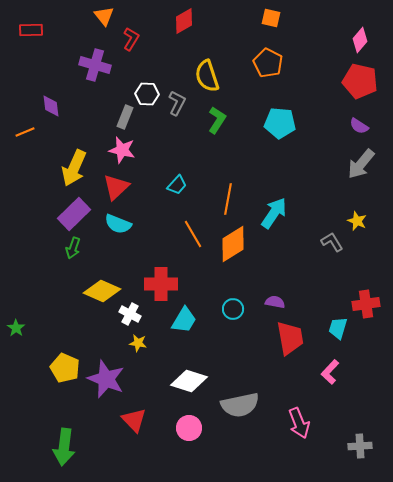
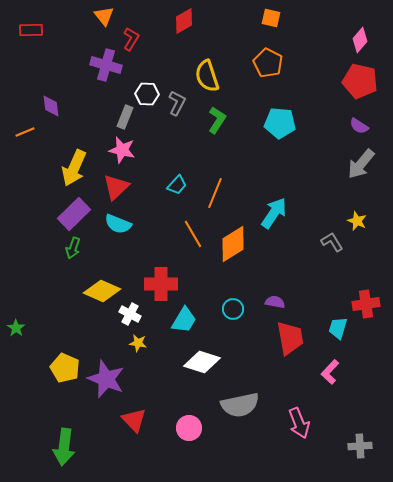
purple cross at (95, 65): moved 11 px right
orange line at (228, 199): moved 13 px left, 6 px up; rotated 12 degrees clockwise
white diamond at (189, 381): moved 13 px right, 19 px up
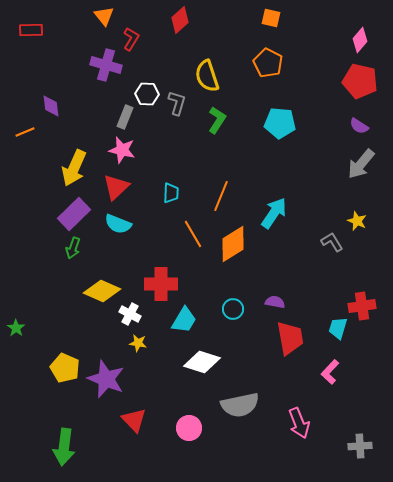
red diamond at (184, 21): moved 4 px left, 1 px up; rotated 12 degrees counterclockwise
gray L-shape at (177, 103): rotated 10 degrees counterclockwise
cyan trapezoid at (177, 185): moved 6 px left, 8 px down; rotated 40 degrees counterclockwise
orange line at (215, 193): moved 6 px right, 3 px down
red cross at (366, 304): moved 4 px left, 2 px down
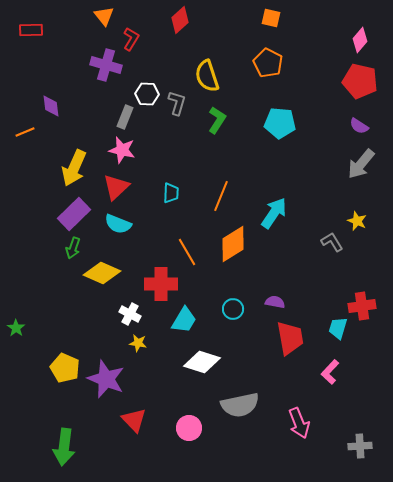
orange line at (193, 234): moved 6 px left, 18 px down
yellow diamond at (102, 291): moved 18 px up
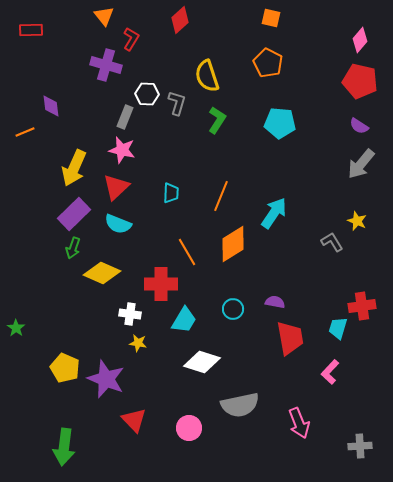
white cross at (130, 314): rotated 20 degrees counterclockwise
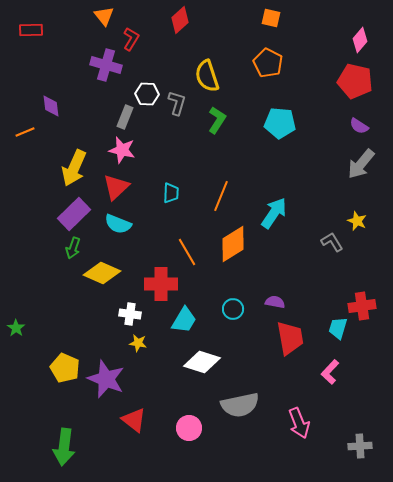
red pentagon at (360, 81): moved 5 px left
red triangle at (134, 420): rotated 8 degrees counterclockwise
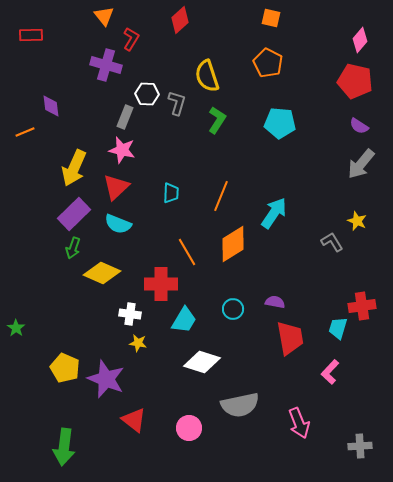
red rectangle at (31, 30): moved 5 px down
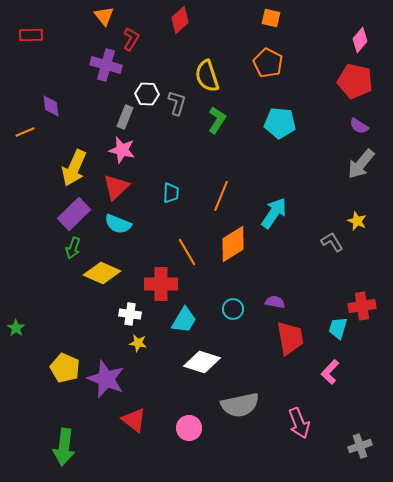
gray cross at (360, 446): rotated 15 degrees counterclockwise
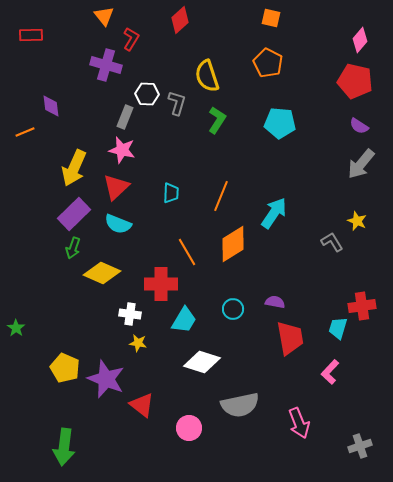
red triangle at (134, 420): moved 8 px right, 15 px up
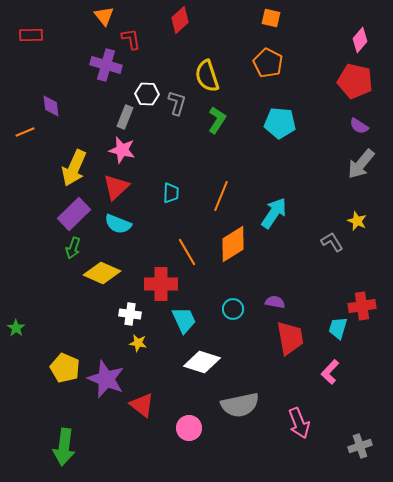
red L-shape at (131, 39): rotated 40 degrees counterclockwise
cyan trapezoid at (184, 320): rotated 56 degrees counterclockwise
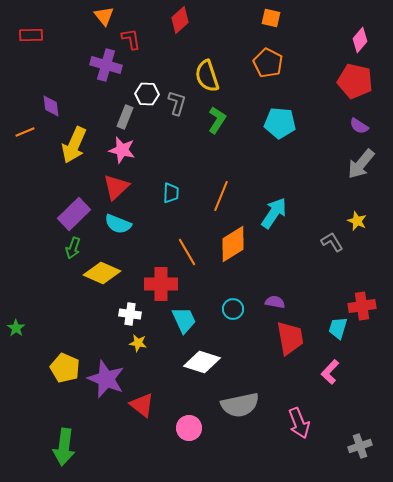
yellow arrow at (74, 168): moved 23 px up
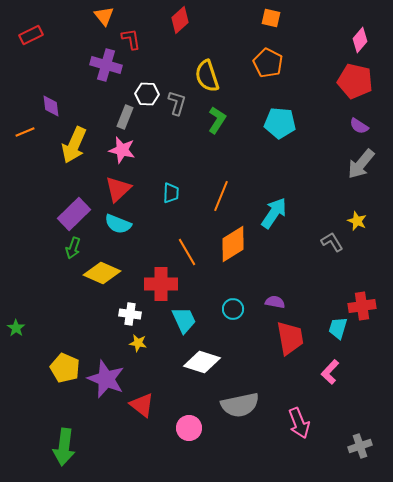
red rectangle at (31, 35): rotated 25 degrees counterclockwise
red triangle at (116, 187): moved 2 px right, 2 px down
